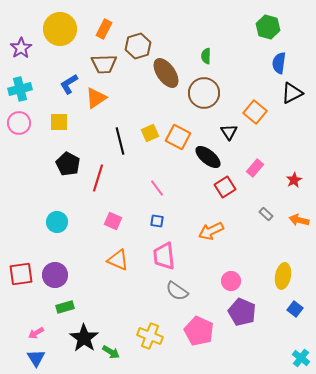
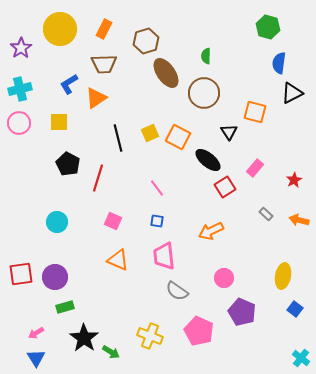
brown hexagon at (138, 46): moved 8 px right, 5 px up
orange square at (255, 112): rotated 25 degrees counterclockwise
black line at (120, 141): moved 2 px left, 3 px up
black ellipse at (208, 157): moved 3 px down
purple circle at (55, 275): moved 2 px down
pink circle at (231, 281): moved 7 px left, 3 px up
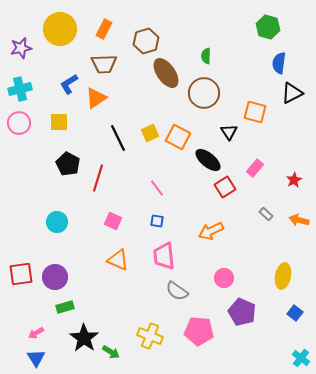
purple star at (21, 48): rotated 20 degrees clockwise
black line at (118, 138): rotated 12 degrees counterclockwise
blue square at (295, 309): moved 4 px down
pink pentagon at (199, 331): rotated 20 degrees counterclockwise
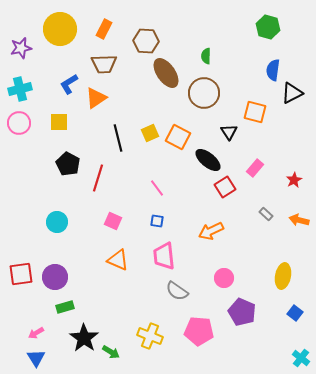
brown hexagon at (146, 41): rotated 20 degrees clockwise
blue semicircle at (279, 63): moved 6 px left, 7 px down
black line at (118, 138): rotated 12 degrees clockwise
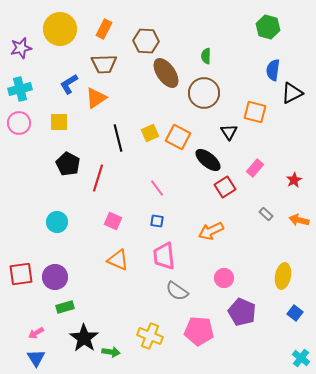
green arrow at (111, 352): rotated 24 degrees counterclockwise
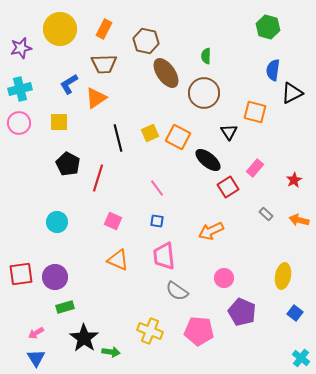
brown hexagon at (146, 41): rotated 10 degrees clockwise
red square at (225, 187): moved 3 px right
yellow cross at (150, 336): moved 5 px up
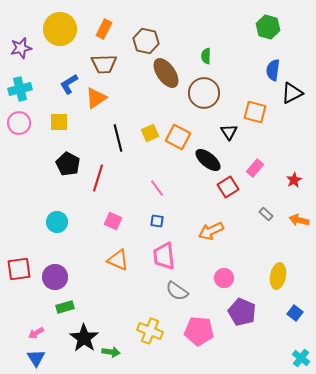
red square at (21, 274): moved 2 px left, 5 px up
yellow ellipse at (283, 276): moved 5 px left
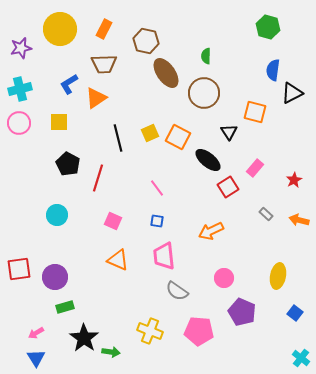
cyan circle at (57, 222): moved 7 px up
